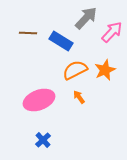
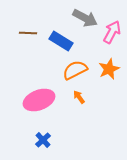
gray arrow: moved 1 px left; rotated 75 degrees clockwise
pink arrow: rotated 15 degrees counterclockwise
orange star: moved 4 px right, 1 px up
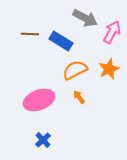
brown line: moved 2 px right, 1 px down
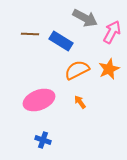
orange semicircle: moved 2 px right
orange arrow: moved 1 px right, 5 px down
blue cross: rotated 28 degrees counterclockwise
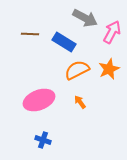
blue rectangle: moved 3 px right, 1 px down
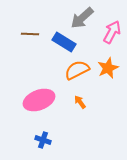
gray arrow: moved 3 px left; rotated 110 degrees clockwise
orange star: moved 1 px left, 1 px up
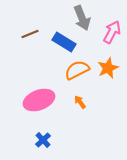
gray arrow: rotated 70 degrees counterclockwise
brown line: rotated 24 degrees counterclockwise
blue cross: rotated 28 degrees clockwise
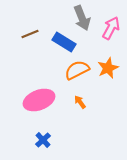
pink arrow: moved 1 px left, 4 px up
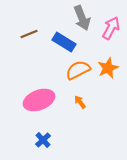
brown line: moved 1 px left
orange semicircle: moved 1 px right
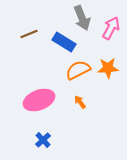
orange star: rotated 20 degrees clockwise
